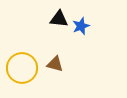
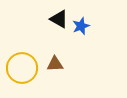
black triangle: rotated 24 degrees clockwise
brown triangle: rotated 18 degrees counterclockwise
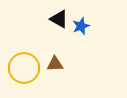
yellow circle: moved 2 px right
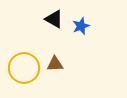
black triangle: moved 5 px left
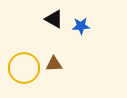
blue star: rotated 18 degrees clockwise
brown triangle: moved 1 px left
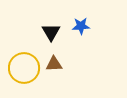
black triangle: moved 3 px left, 13 px down; rotated 30 degrees clockwise
